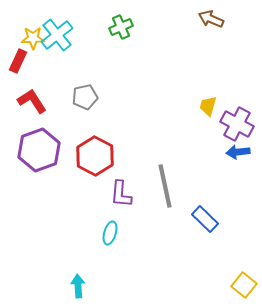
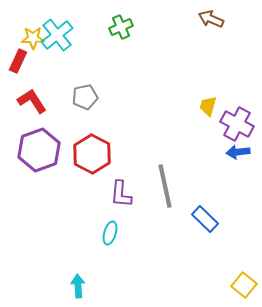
red hexagon: moved 3 px left, 2 px up
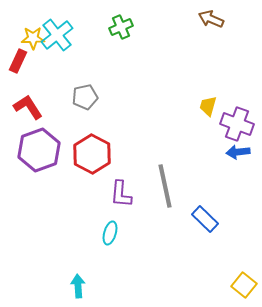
red L-shape: moved 4 px left, 6 px down
purple cross: rotated 8 degrees counterclockwise
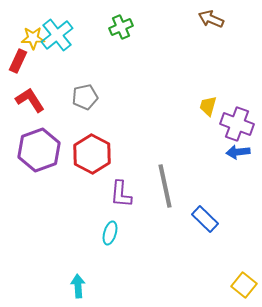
red L-shape: moved 2 px right, 7 px up
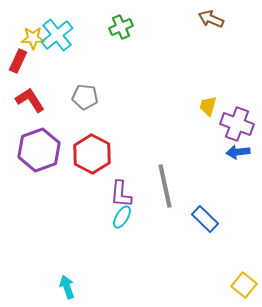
gray pentagon: rotated 20 degrees clockwise
cyan ellipse: moved 12 px right, 16 px up; rotated 15 degrees clockwise
cyan arrow: moved 11 px left, 1 px down; rotated 15 degrees counterclockwise
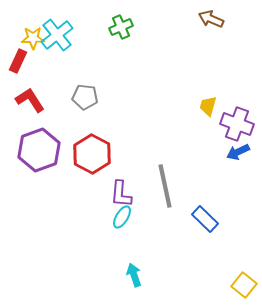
blue arrow: rotated 20 degrees counterclockwise
cyan arrow: moved 67 px right, 12 px up
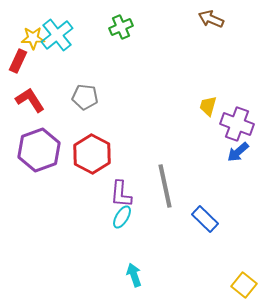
blue arrow: rotated 15 degrees counterclockwise
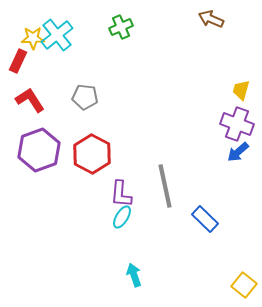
yellow trapezoid: moved 33 px right, 16 px up
